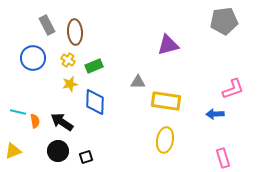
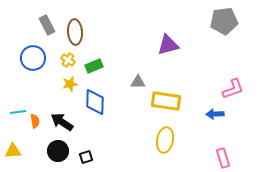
cyan line: rotated 21 degrees counterclockwise
yellow triangle: rotated 18 degrees clockwise
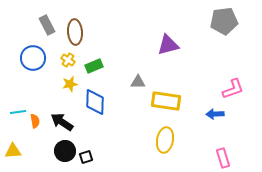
black circle: moved 7 px right
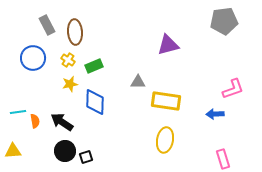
pink rectangle: moved 1 px down
